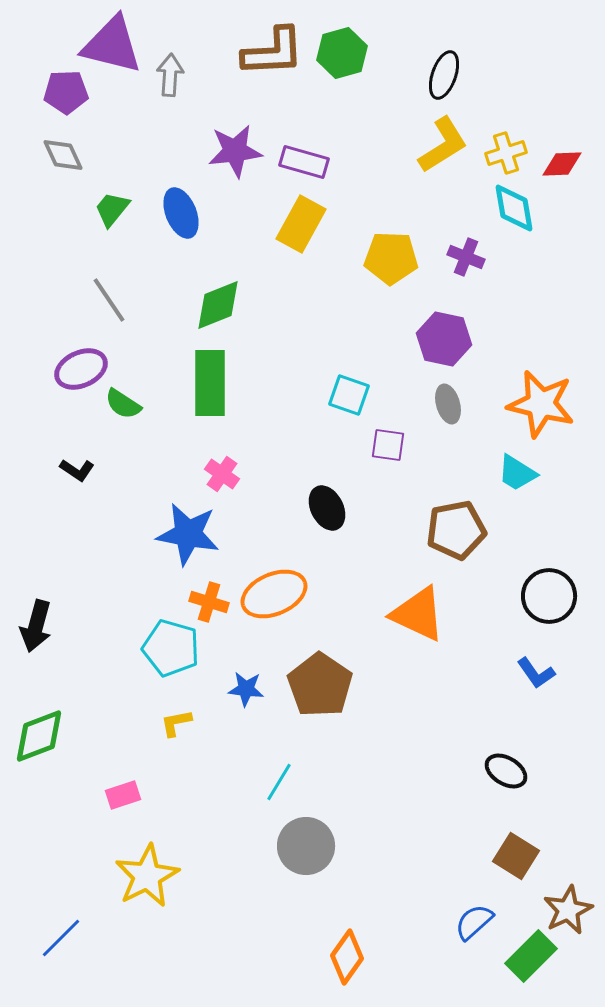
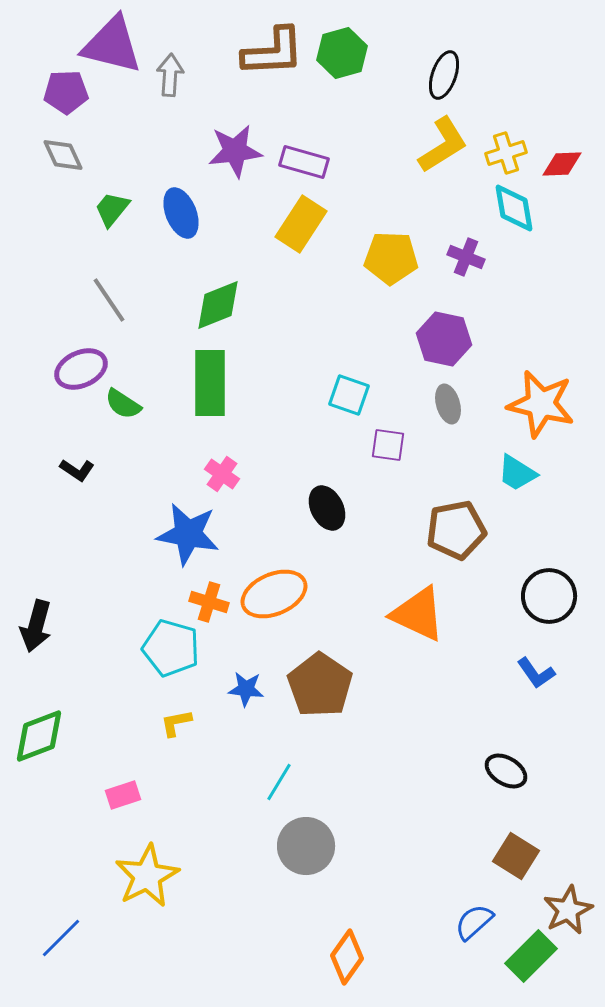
yellow rectangle at (301, 224): rotated 4 degrees clockwise
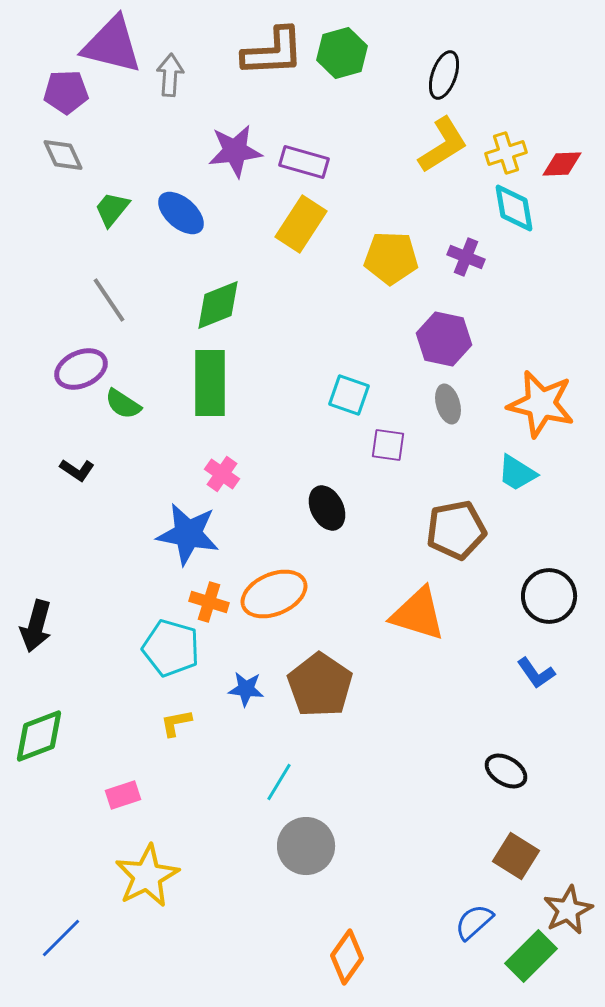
blue ellipse at (181, 213): rotated 27 degrees counterclockwise
orange triangle at (418, 614): rotated 8 degrees counterclockwise
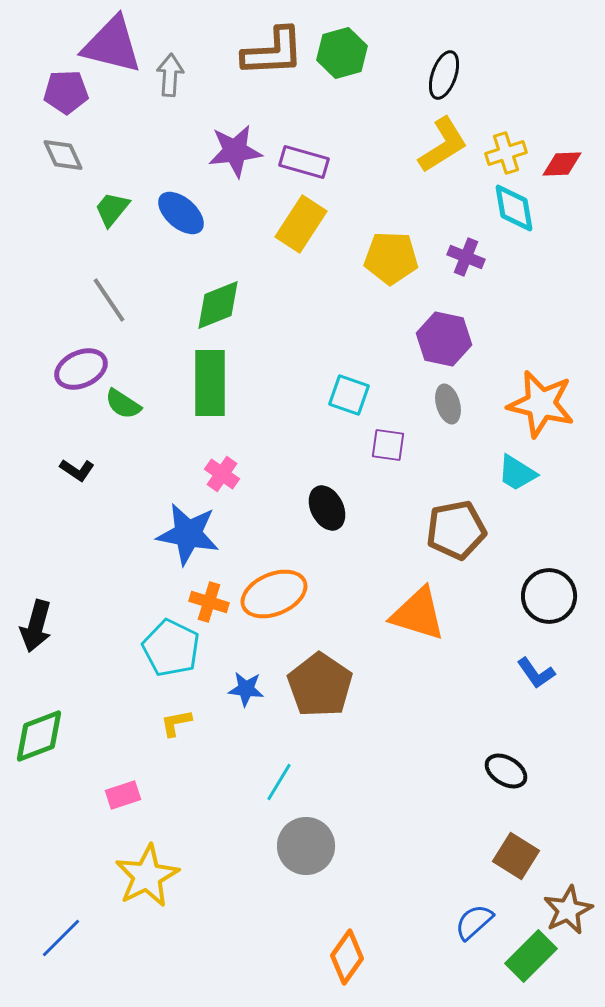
cyan pentagon at (171, 648): rotated 10 degrees clockwise
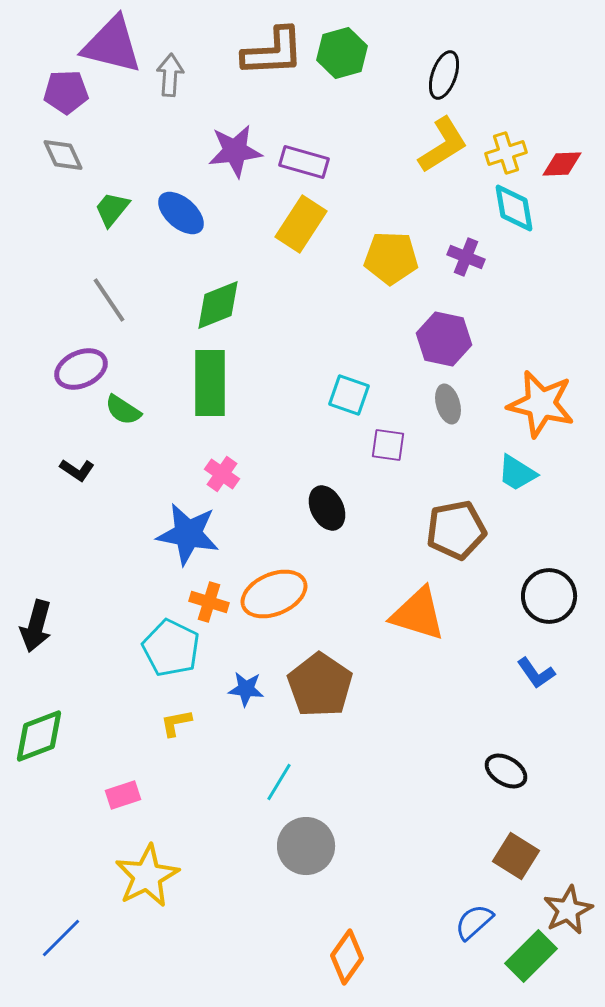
green semicircle at (123, 404): moved 6 px down
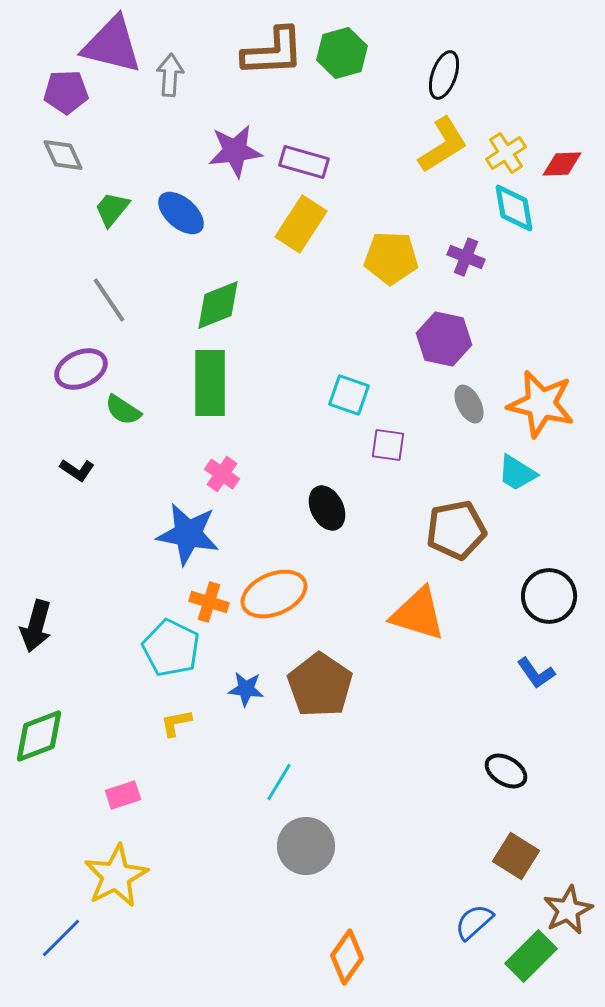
yellow cross at (506, 153): rotated 15 degrees counterclockwise
gray ellipse at (448, 404): moved 21 px right; rotated 12 degrees counterclockwise
yellow star at (147, 876): moved 31 px left
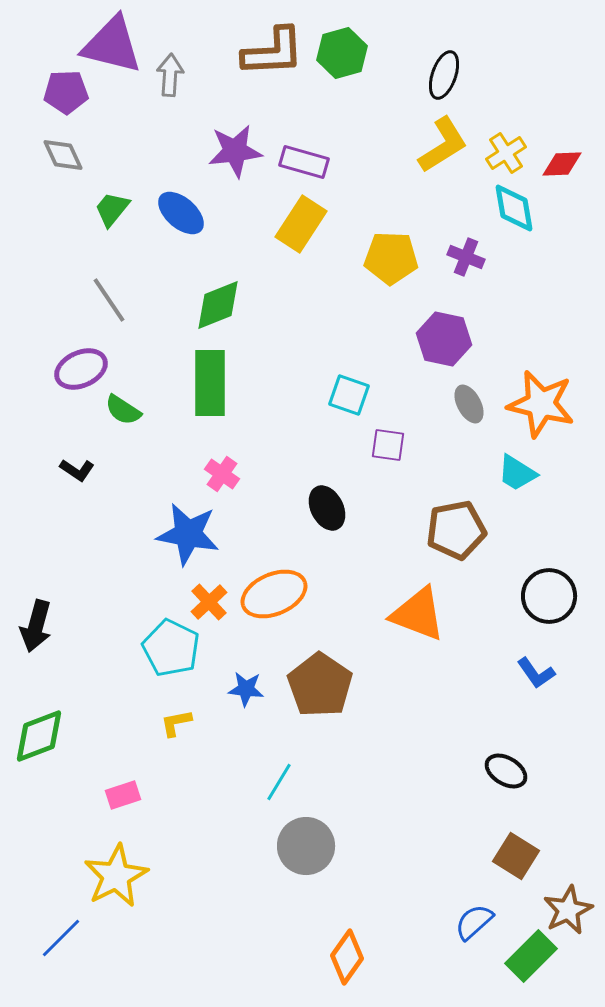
orange cross at (209, 602): rotated 30 degrees clockwise
orange triangle at (418, 614): rotated 4 degrees clockwise
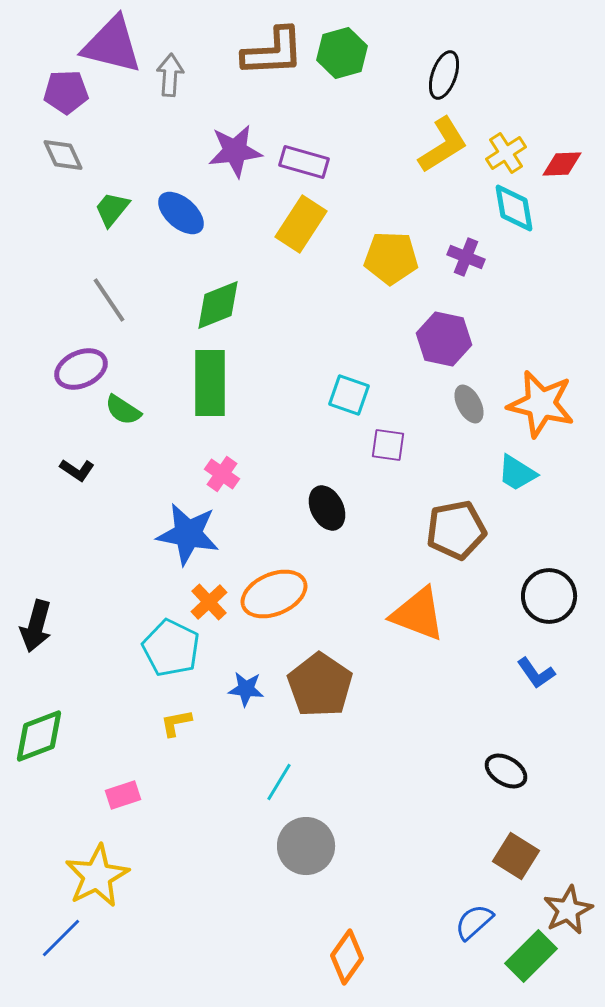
yellow star at (116, 876): moved 19 px left
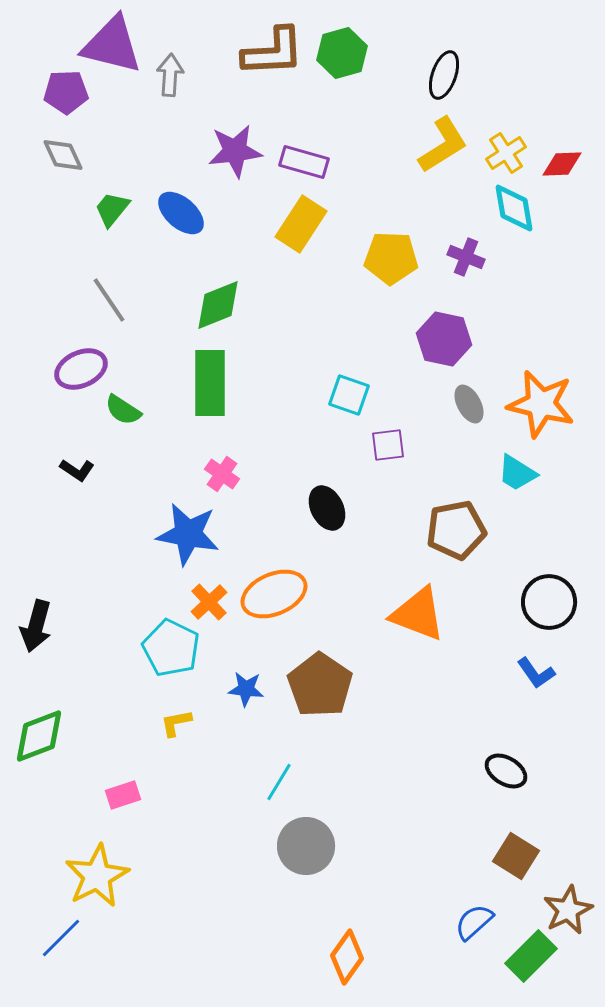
purple square at (388, 445): rotated 15 degrees counterclockwise
black circle at (549, 596): moved 6 px down
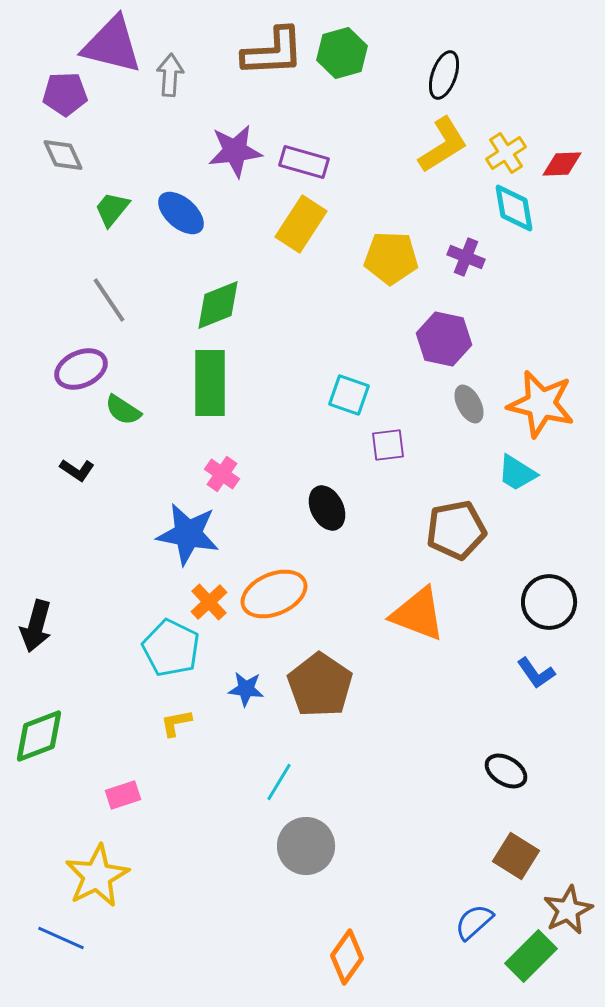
purple pentagon at (66, 92): moved 1 px left, 2 px down
blue line at (61, 938): rotated 69 degrees clockwise
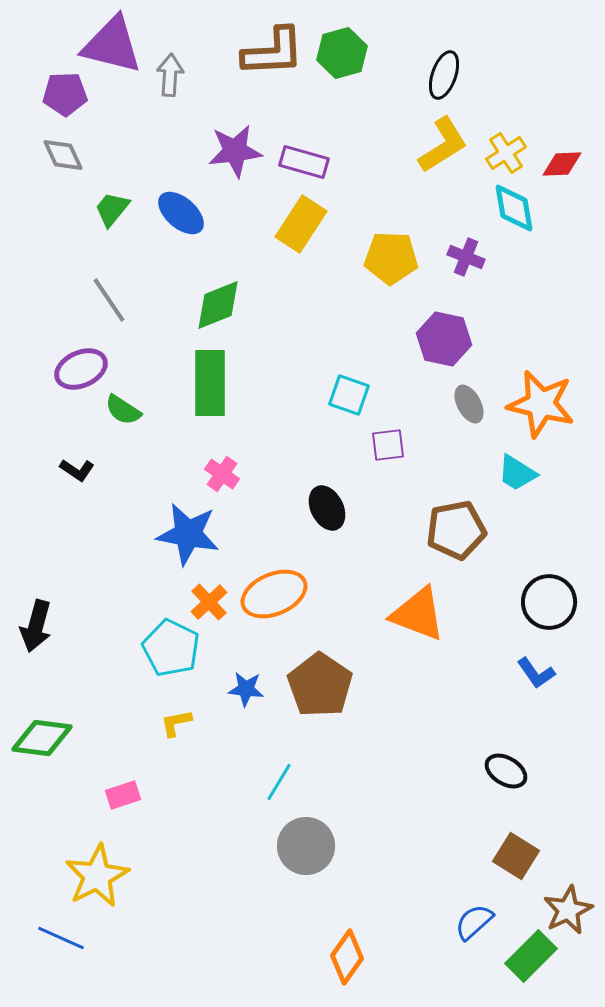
green diamond at (39, 736): moved 3 px right, 2 px down; rotated 28 degrees clockwise
